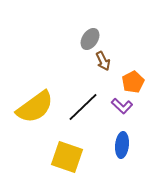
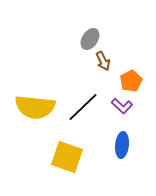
orange pentagon: moved 2 px left, 1 px up
yellow semicircle: rotated 42 degrees clockwise
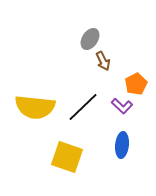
orange pentagon: moved 5 px right, 3 px down
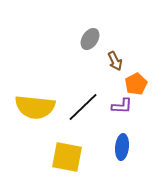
brown arrow: moved 12 px right
purple L-shape: rotated 40 degrees counterclockwise
blue ellipse: moved 2 px down
yellow square: rotated 8 degrees counterclockwise
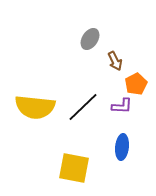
yellow square: moved 7 px right, 11 px down
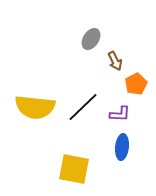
gray ellipse: moved 1 px right
purple L-shape: moved 2 px left, 8 px down
yellow square: moved 1 px down
